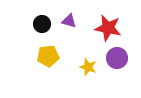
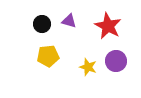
red star: moved 2 px up; rotated 16 degrees clockwise
purple circle: moved 1 px left, 3 px down
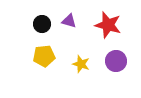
red star: moved 1 px up; rotated 12 degrees counterclockwise
yellow pentagon: moved 4 px left
yellow star: moved 7 px left, 3 px up
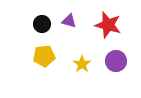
yellow star: moved 1 px right; rotated 18 degrees clockwise
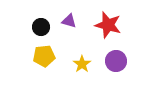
black circle: moved 1 px left, 3 px down
